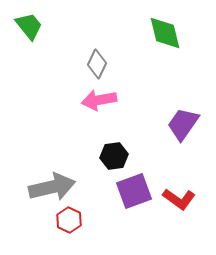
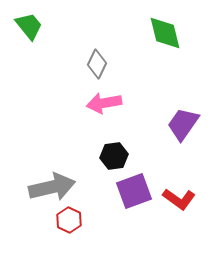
pink arrow: moved 5 px right, 3 px down
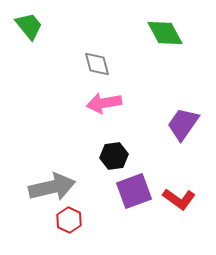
green diamond: rotated 15 degrees counterclockwise
gray diamond: rotated 40 degrees counterclockwise
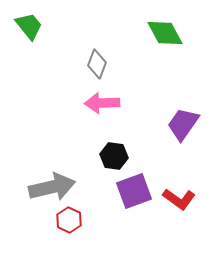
gray diamond: rotated 36 degrees clockwise
pink arrow: moved 2 px left; rotated 8 degrees clockwise
black hexagon: rotated 16 degrees clockwise
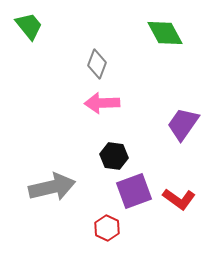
red hexagon: moved 38 px right, 8 px down
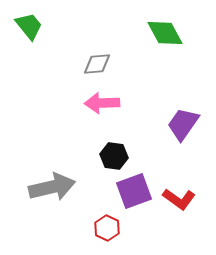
gray diamond: rotated 64 degrees clockwise
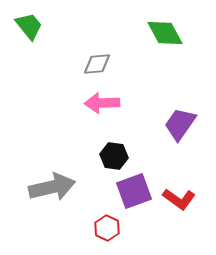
purple trapezoid: moved 3 px left
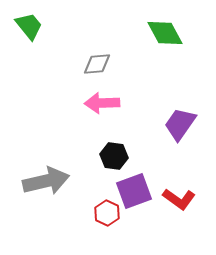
gray arrow: moved 6 px left, 6 px up
red hexagon: moved 15 px up
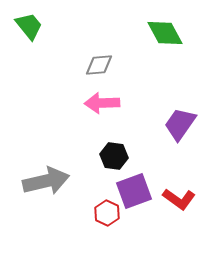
gray diamond: moved 2 px right, 1 px down
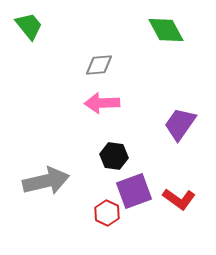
green diamond: moved 1 px right, 3 px up
